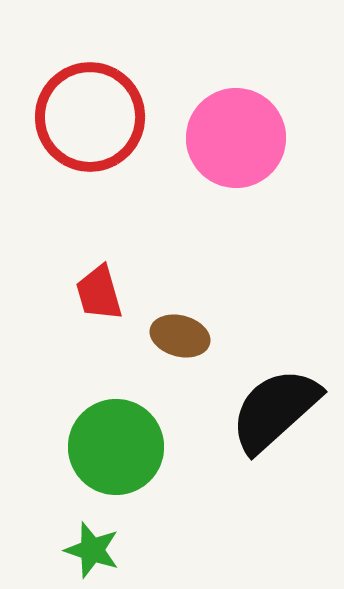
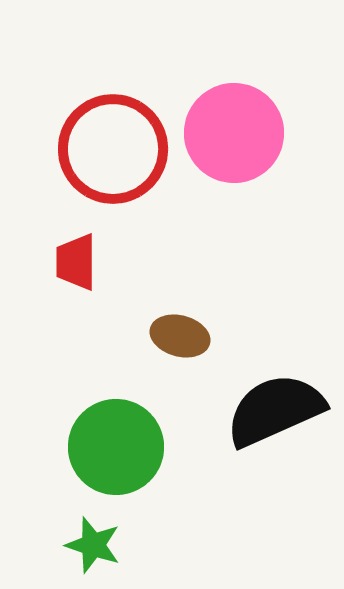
red circle: moved 23 px right, 32 px down
pink circle: moved 2 px left, 5 px up
red trapezoid: moved 23 px left, 31 px up; rotated 16 degrees clockwise
black semicircle: rotated 18 degrees clockwise
green star: moved 1 px right, 5 px up
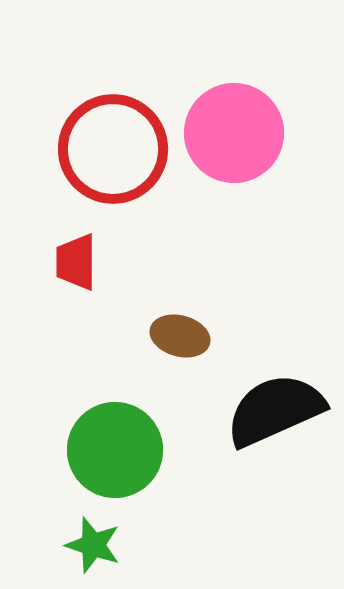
green circle: moved 1 px left, 3 px down
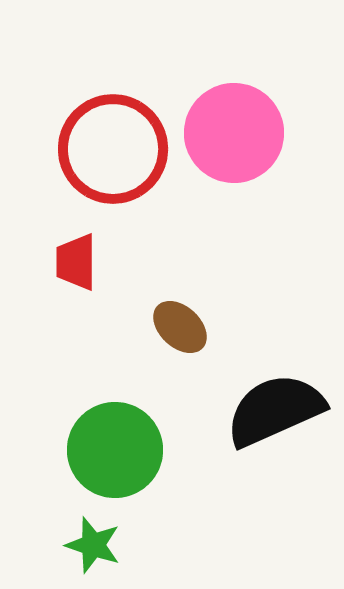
brown ellipse: moved 9 px up; rotated 28 degrees clockwise
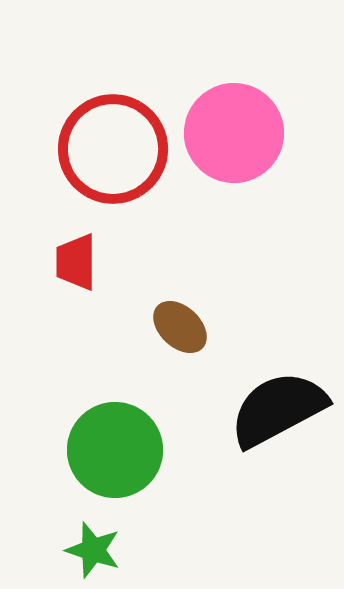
black semicircle: moved 3 px right, 1 px up; rotated 4 degrees counterclockwise
green star: moved 5 px down
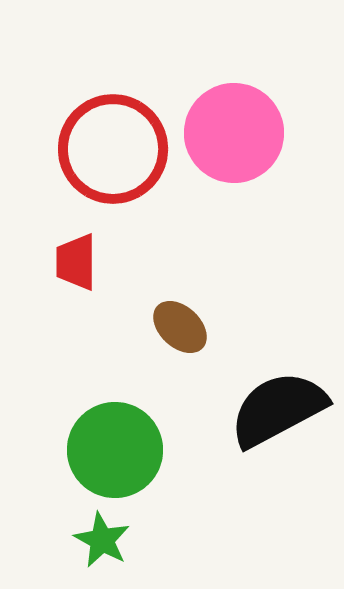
green star: moved 9 px right, 10 px up; rotated 10 degrees clockwise
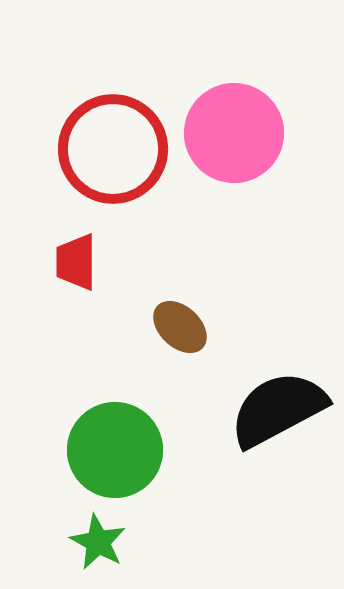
green star: moved 4 px left, 2 px down
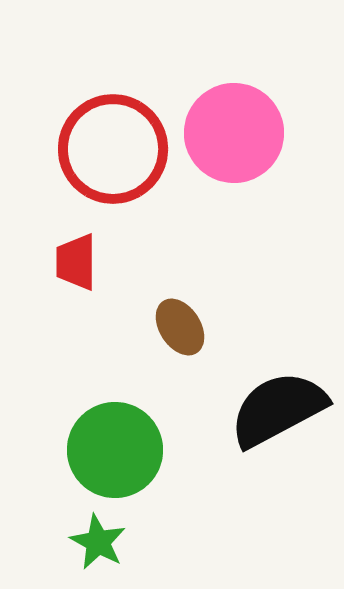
brown ellipse: rotated 14 degrees clockwise
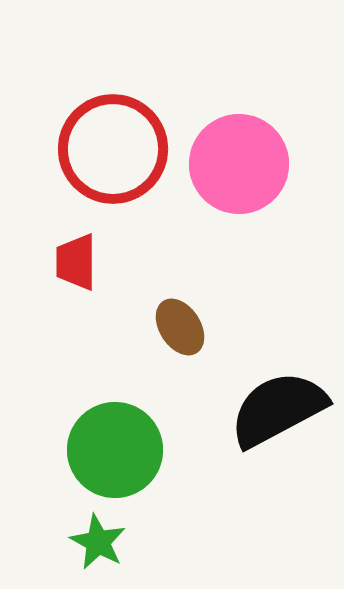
pink circle: moved 5 px right, 31 px down
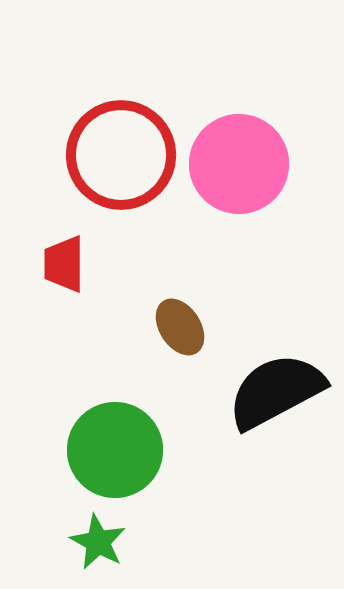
red circle: moved 8 px right, 6 px down
red trapezoid: moved 12 px left, 2 px down
black semicircle: moved 2 px left, 18 px up
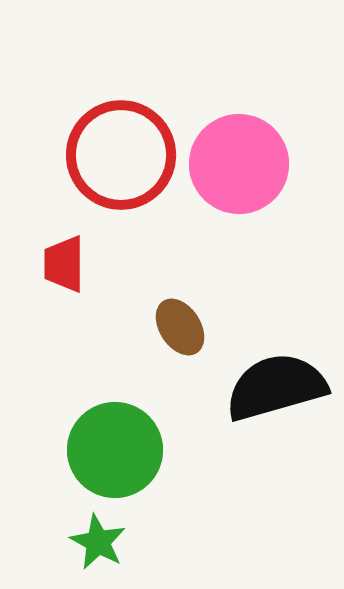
black semicircle: moved 4 px up; rotated 12 degrees clockwise
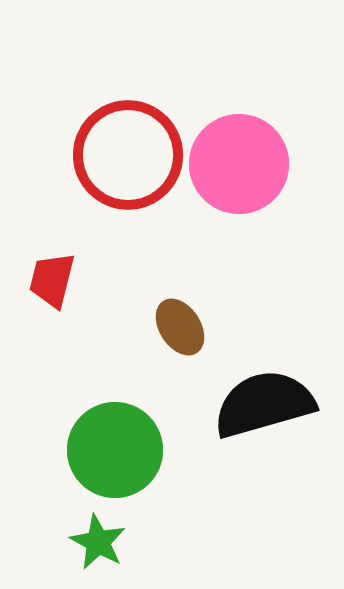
red circle: moved 7 px right
red trapezoid: moved 12 px left, 16 px down; rotated 14 degrees clockwise
black semicircle: moved 12 px left, 17 px down
